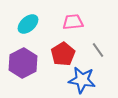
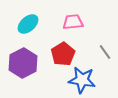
gray line: moved 7 px right, 2 px down
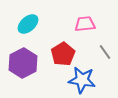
pink trapezoid: moved 12 px right, 2 px down
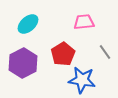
pink trapezoid: moved 1 px left, 2 px up
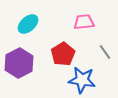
purple hexagon: moved 4 px left
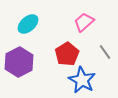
pink trapezoid: rotated 35 degrees counterclockwise
red pentagon: moved 4 px right
purple hexagon: moved 1 px up
blue star: rotated 20 degrees clockwise
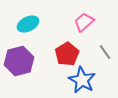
cyan ellipse: rotated 15 degrees clockwise
purple hexagon: moved 1 px up; rotated 12 degrees clockwise
